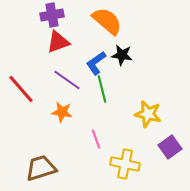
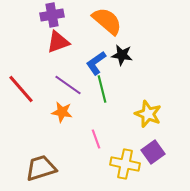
purple line: moved 1 px right, 5 px down
yellow star: rotated 8 degrees clockwise
purple square: moved 17 px left, 5 px down
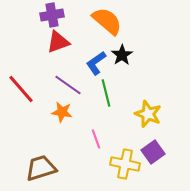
black star: rotated 30 degrees clockwise
green line: moved 4 px right, 4 px down
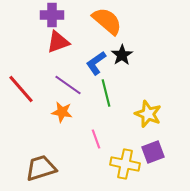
purple cross: rotated 10 degrees clockwise
purple square: rotated 15 degrees clockwise
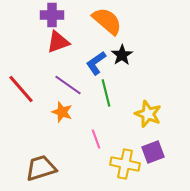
orange star: rotated 10 degrees clockwise
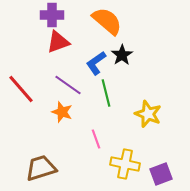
purple square: moved 8 px right, 22 px down
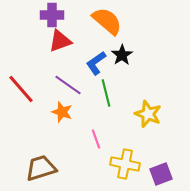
red triangle: moved 2 px right, 1 px up
